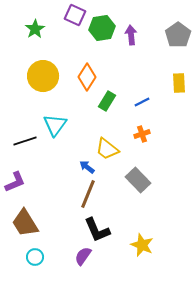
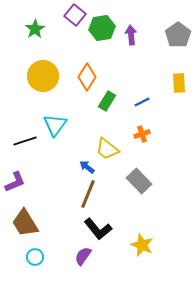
purple square: rotated 15 degrees clockwise
gray rectangle: moved 1 px right, 1 px down
black L-shape: moved 1 px right, 1 px up; rotated 16 degrees counterclockwise
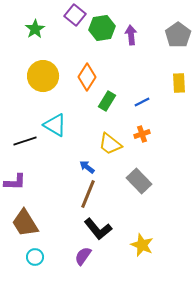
cyan triangle: rotated 35 degrees counterclockwise
yellow trapezoid: moved 3 px right, 5 px up
purple L-shape: rotated 25 degrees clockwise
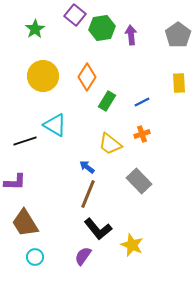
yellow star: moved 10 px left
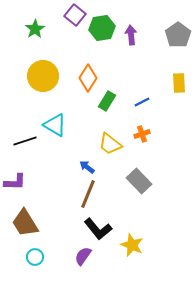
orange diamond: moved 1 px right, 1 px down
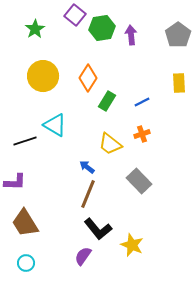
cyan circle: moved 9 px left, 6 px down
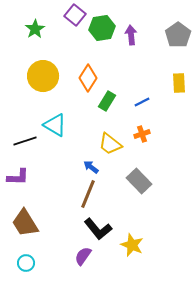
blue arrow: moved 4 px right
purple L-shape: moved 3 px right, 5 px up
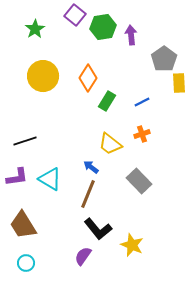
green hexagon: moved 1 px right, 1 px up
gray pentagon: moved 14 px left, 24 px down
cyan triangle: moved 5 px left, 54 px down
purple L-shape: moved 1 px left; rotated 10 degrees counterclockwise
brown trapezoid: moved 2 px left, 2 px down
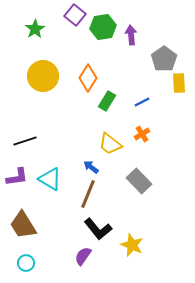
orange cross: rotated 14 degrees counterclockwise
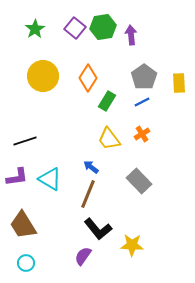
purple square: moved 13 px down
gray pentagon: moved 20 px left, 18 px down
yellow trapezoid: moved 1 px left, 5 px up; rotated 15 degrees clockwise
yellow star: rotated 20 degrees counterclockwise
